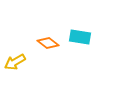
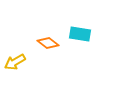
cyan rectangle: moved 3 px up
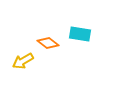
yellow arrow: moved 8 px right, 1 px up
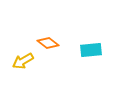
cyan rectangle: moved 11 px right, 16 px down; rotated 15 degrees counterclockwise
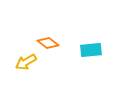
yellow arrow: moved 3 px right, 1 px down
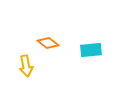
yellow arrow: moved 4 px down; rotated 70 degrees counterclockwise
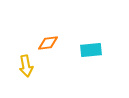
orange diamond: rotated 45 degrees counterclockwise
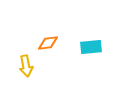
cyan rectangle: moved 3 px up
